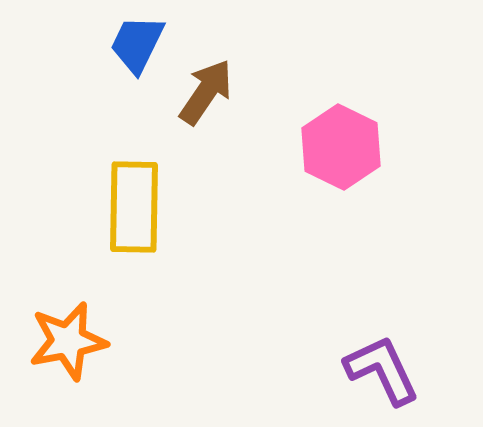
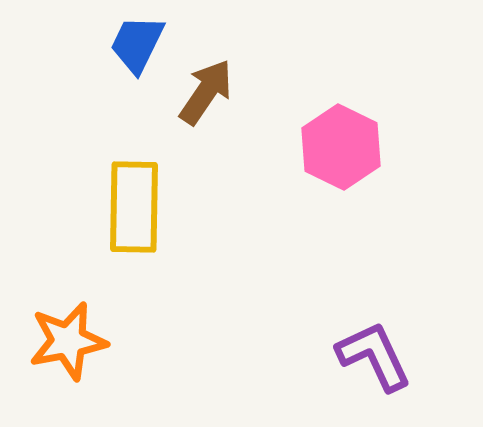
purple L-shape: moved 8 px left, 14 px up
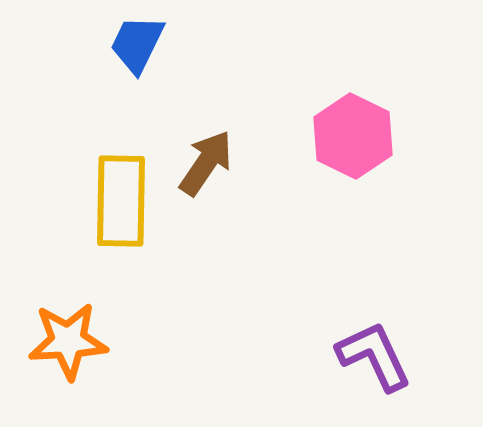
brown arrow: moved 71 px down
pink hexagon: moved 12 px right, 11 px up
yellow rectangle: moved 13 px left, 6 px up
orange star: rotated 8 degrees clockwise
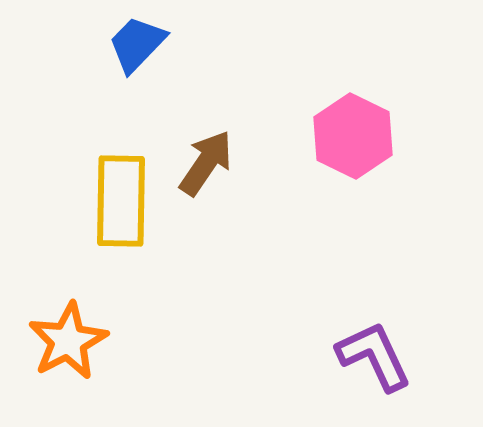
blue trapezoid: rotated 18 degrees clockwise
orange star: rotated 24 degrees counterclockwise
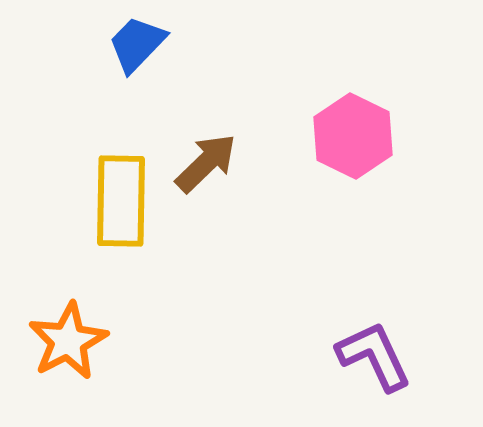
brown arrow: rotated 12 degrees clockwise
